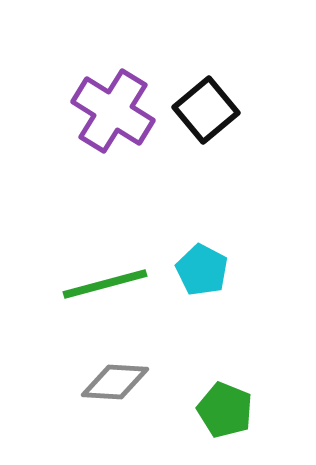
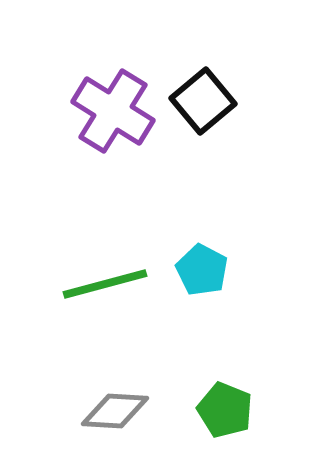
black square: moved 3 px left, 9 px up
gray diamond: moved 29 px down
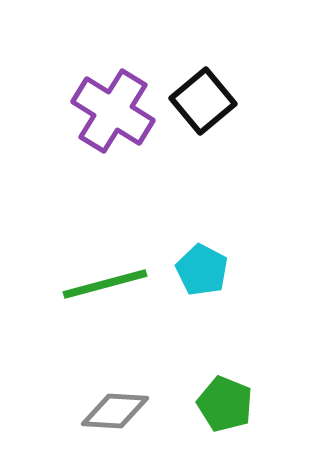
green pentagon: moved 6 px up
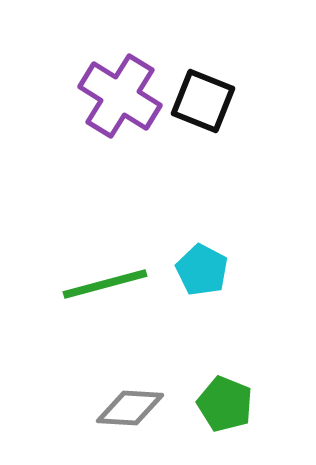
black square: rotated 28 degrees counterclockwise
purple cross: moved 7 px right, 15 px up
gray diamond: moved 15 px right, 3 px up
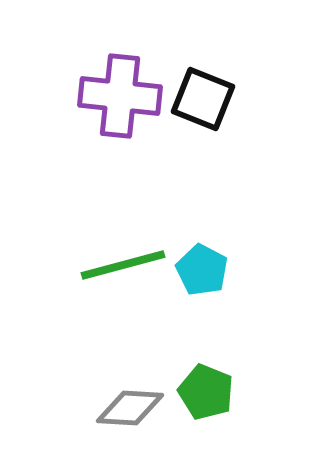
purple cross: rotated 26 degrees counterclockwise
black square: moved 2 px up
green line: moved 18 px right, 19 px up
green pentagon: moved 19 px left, 12 px up
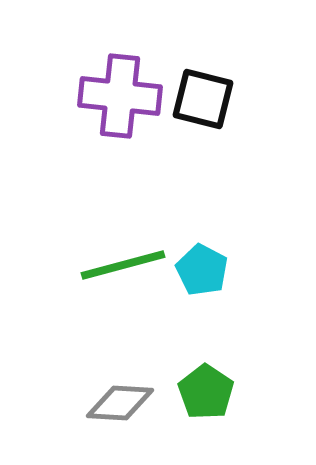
black square: rotated 8 degrees counterclockwise
green pentagon: rotated 12 degrees clockwise
gray diamond: moved 10 px left, 5 px up
